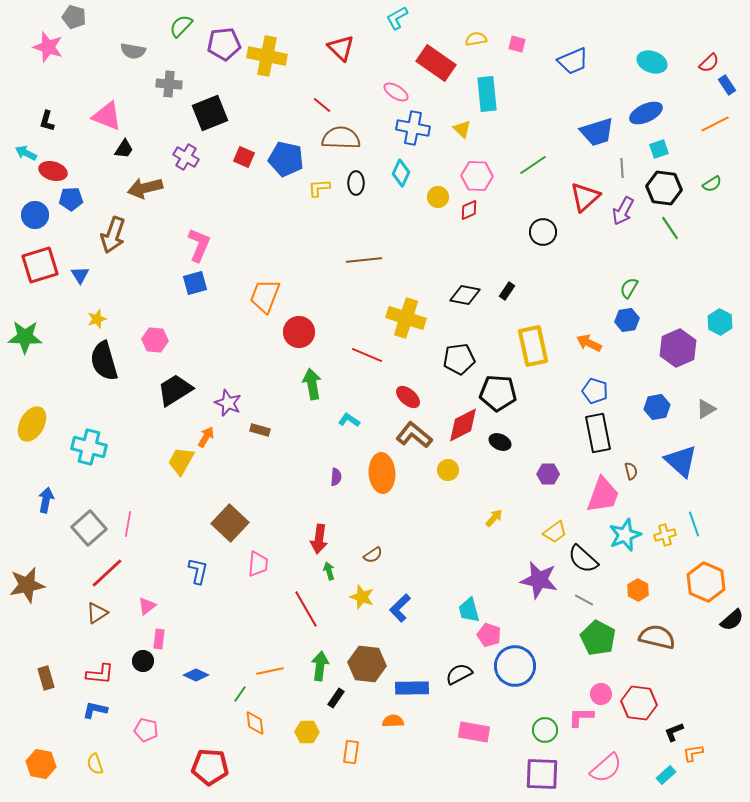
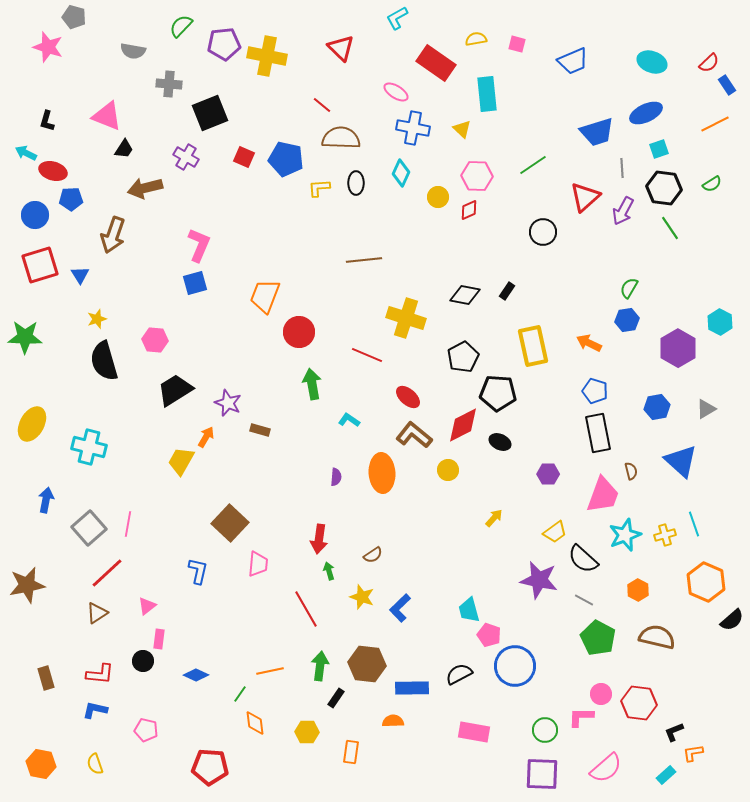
purple hexagon at (678, 348): rotated 6 degrees counterclockwise
black pentagon at (459, 359): moved 4 px right, 2 px up; rotated 20 degrees counterclockwise
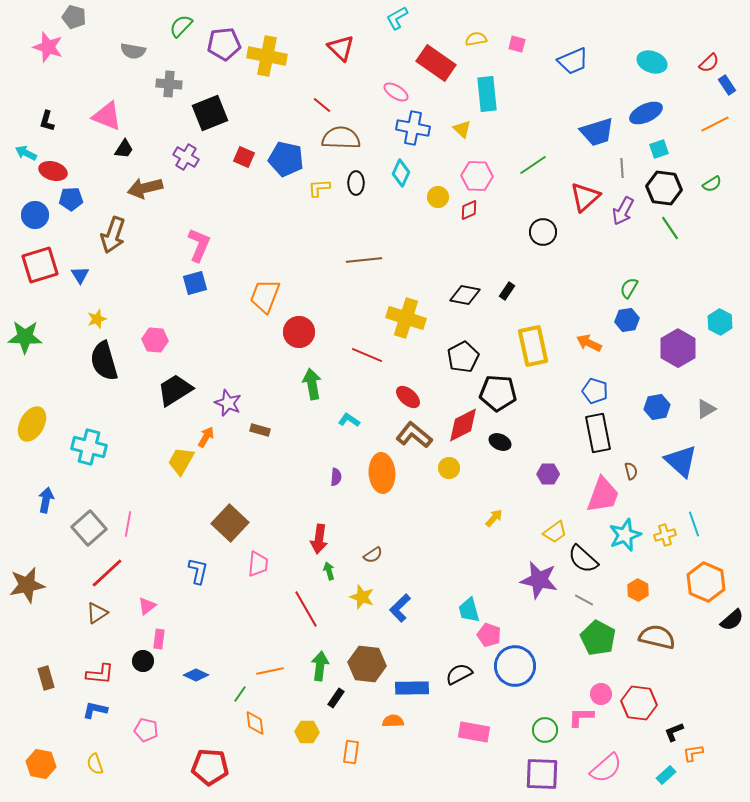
yellow circle at (448, 470): moved 1 px right, 2 px up
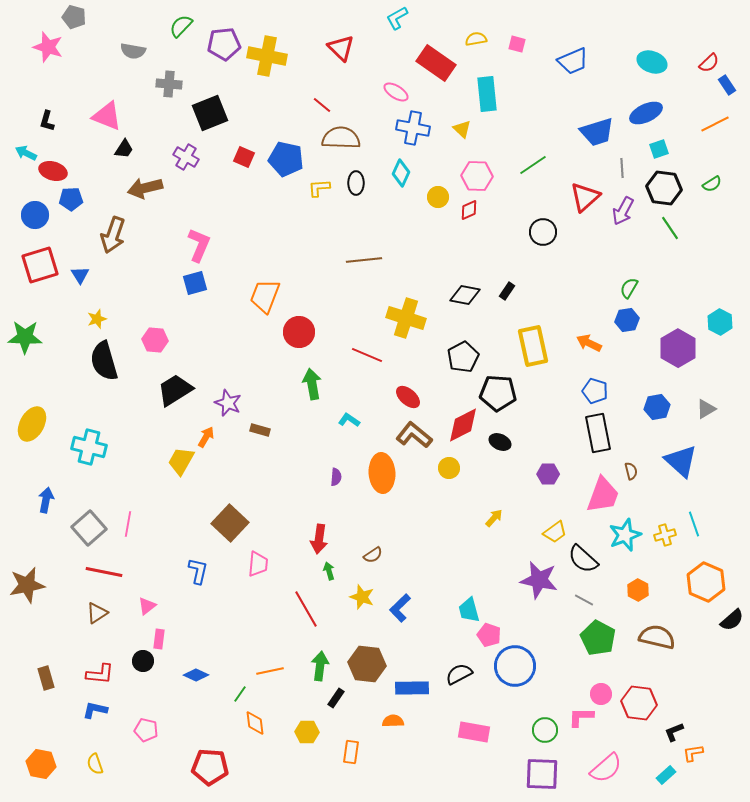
red line at (107, 573): moved 3 px left, 1 px up; rotated 54 degrees clockwise
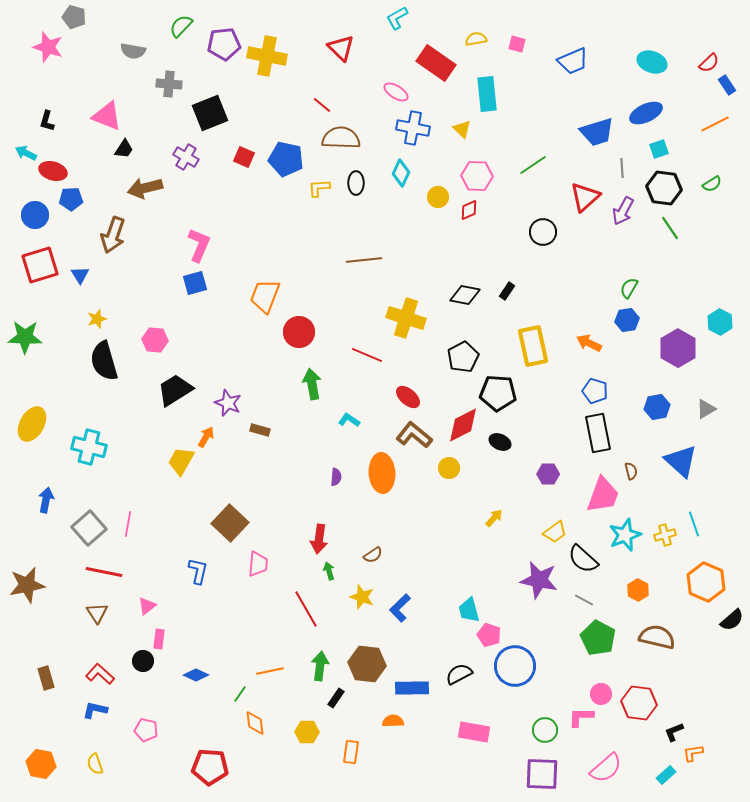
brown triangle at (97, 613): rotated 30 degrees counterclockwise
red L-shape at (100, 674): rotated 144 degrees counterclockwise
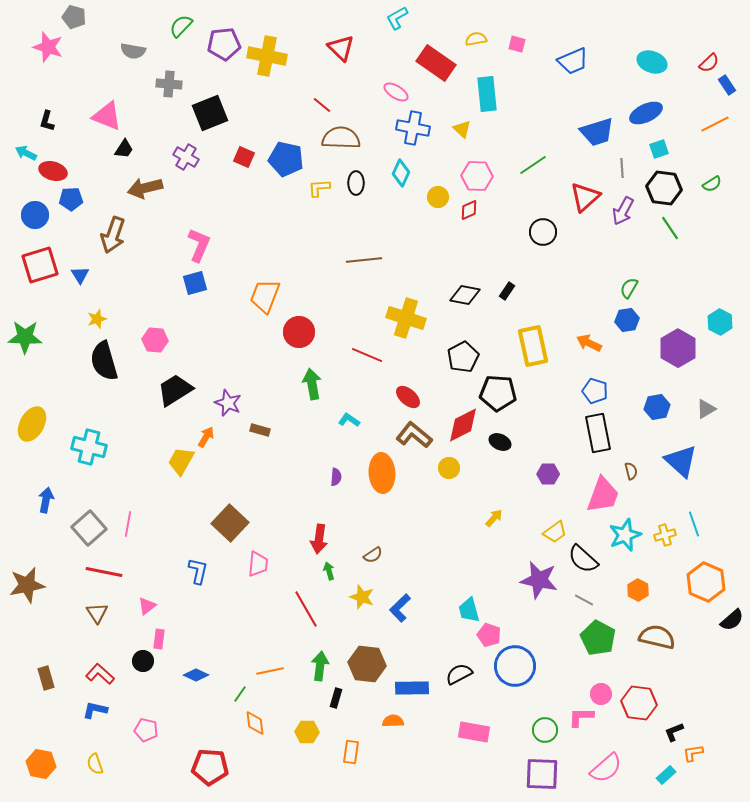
black rectangle at (336, 698): rotated 18 degrees counterclockwise
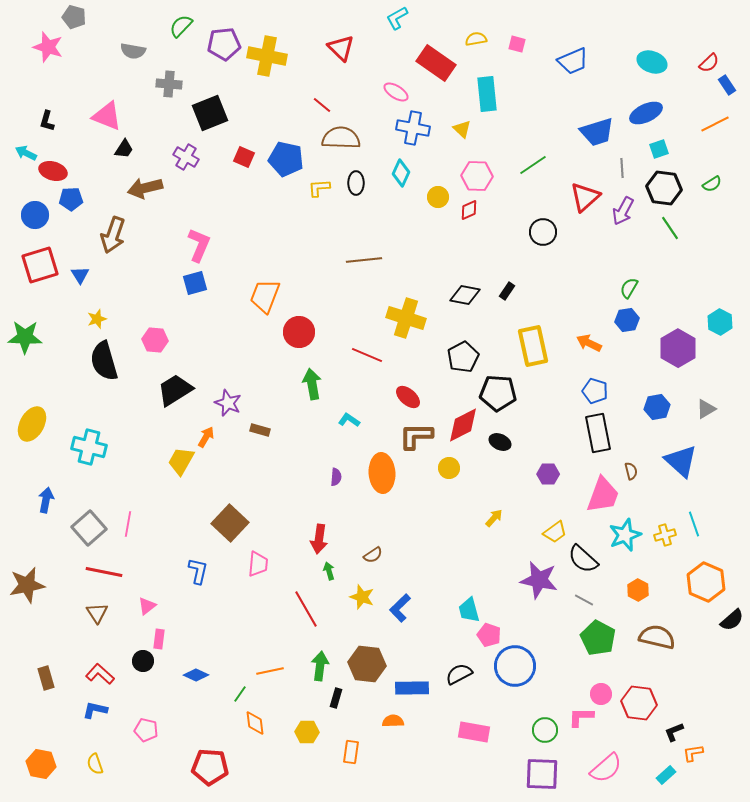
brown L-shape at (414, 435): moved 2 px right, 1 px down; rotated 39 degrees counterclockwise
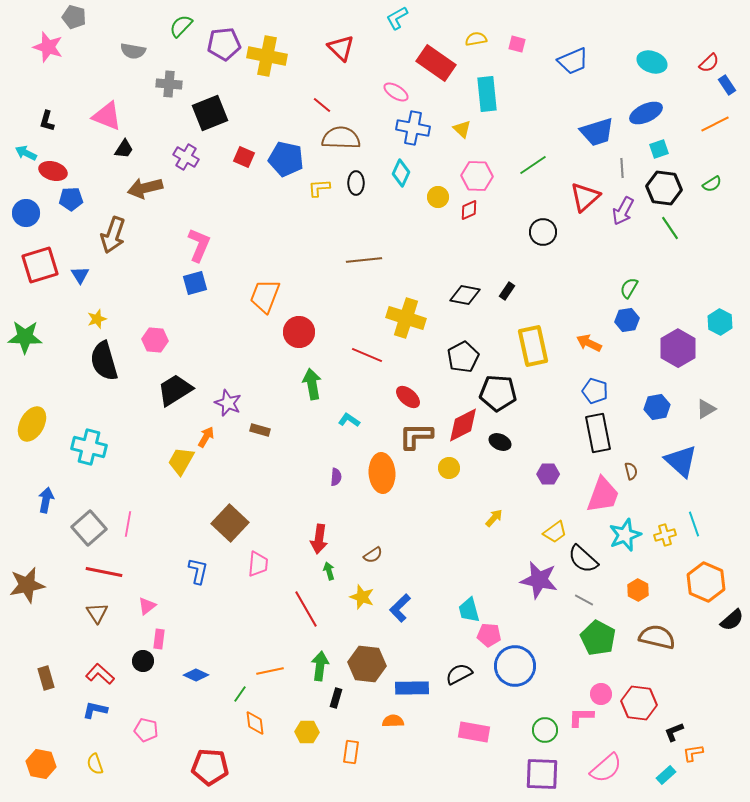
blue circle at (35, 215): moved 9 px left, 2 px up
pink pentagon at (489, 635): rotated 15 degrees counterclockwise
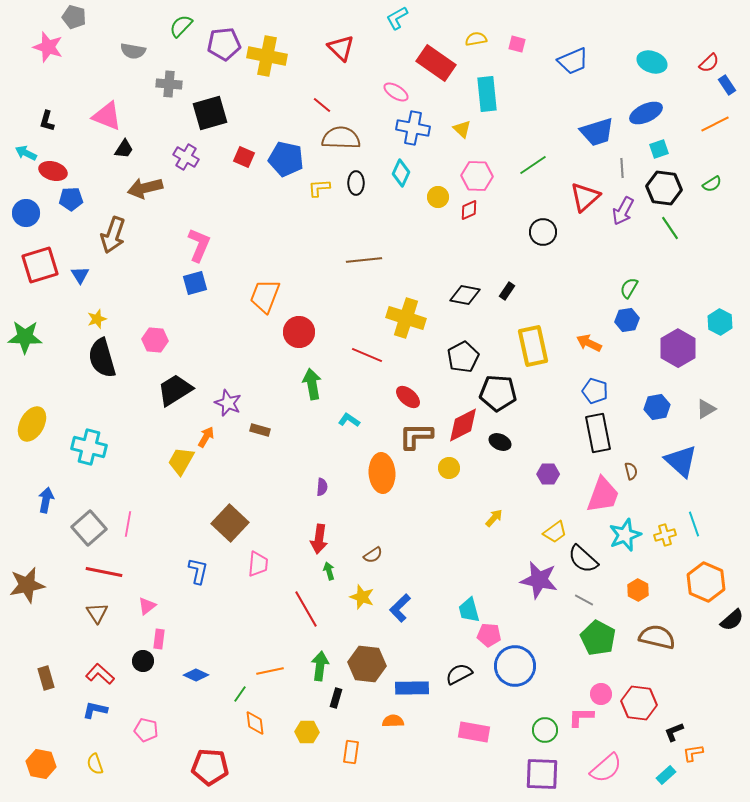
black square at (210, 113): rotated 6 degrees clockwise
black semicircle at (104, 361): moved 2 px left, 3 px up
purple semicircle at (336, 477): moved 14 px left, 10 px down
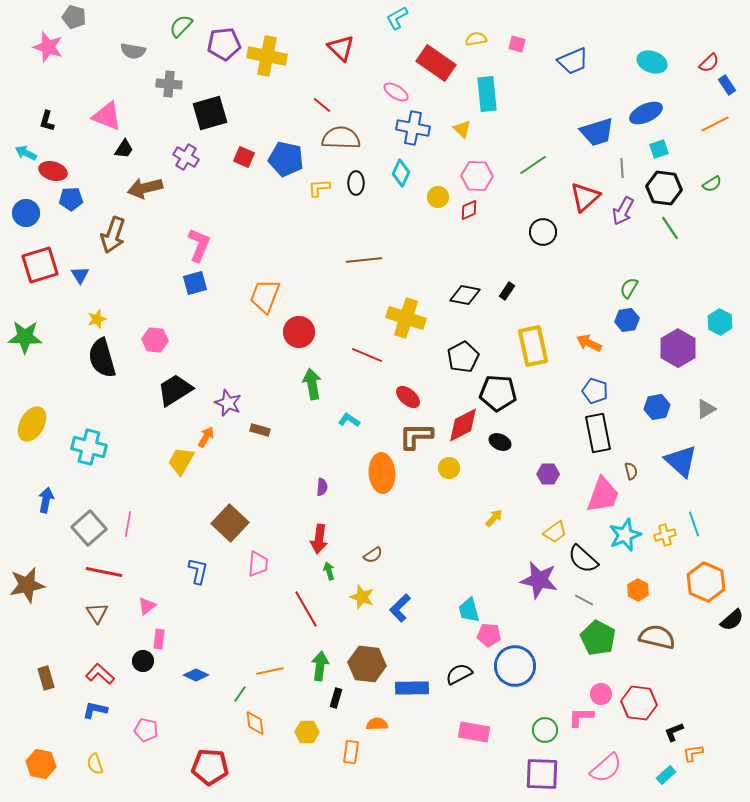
orange semicircle at (393, 721): moved 16 px left, 3 px down
